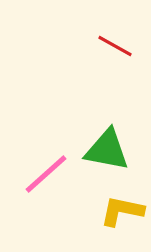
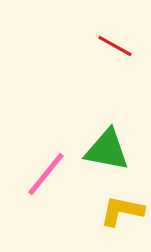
pink line: rotated 9 degrees counterclockwise
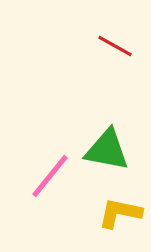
pink line: moved 4 px right, 2 px down
yellow L-shape: moved 2 px left, 2 px down
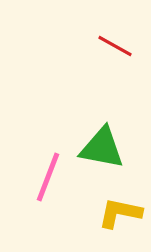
green triangle: moved 5 px left, 2 px up
pink line: moved 2 px left, 1 px down; rotated 18 degrees counterclockwise
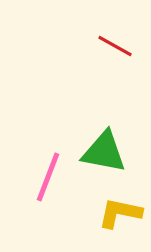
green triangle: moved 2 px right, 4 px down
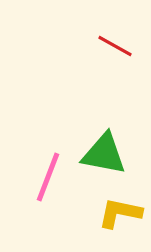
green triangle: moved 2 px down
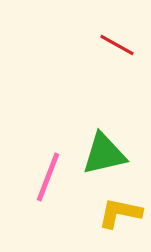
red line: moved 2 px right, 1 px up
green triangle: rotated 24 degrees counterclockwise
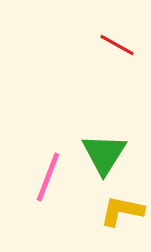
green triangle: rotated 45 degrees counterclockwise
yellow L-shape: moved 2 px right, 2 px up
